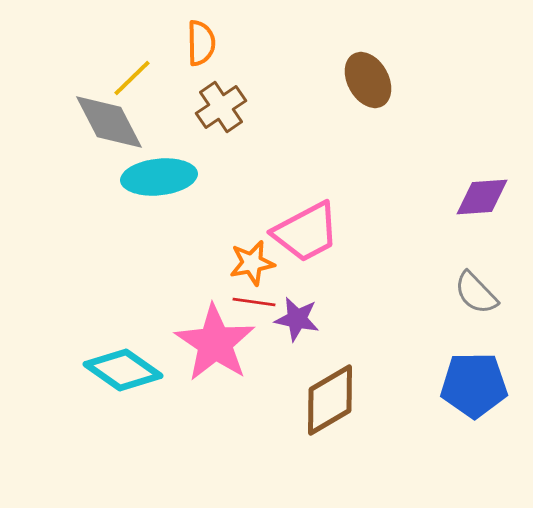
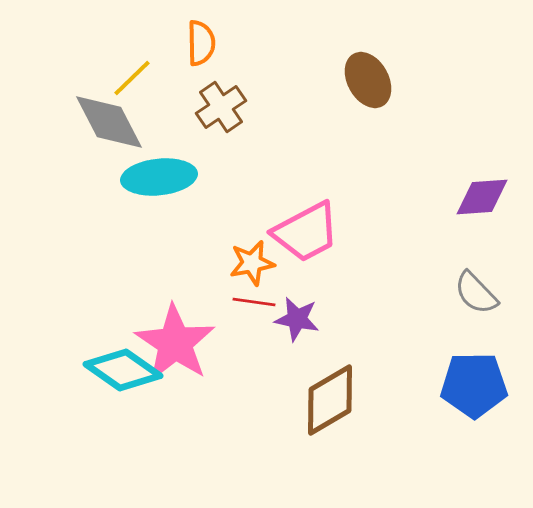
pink star: moved 40 px left
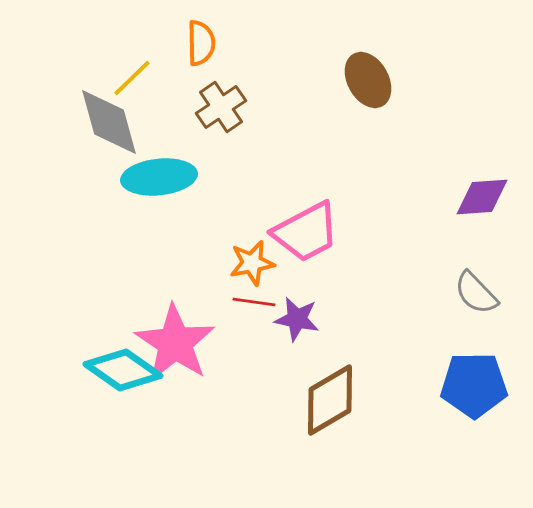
gray diamond: rotated 12 degrees clockwise
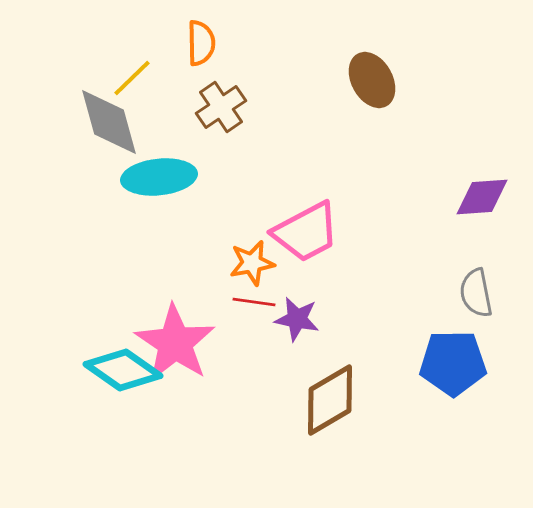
brown ellipse: moved 4 px right
gray semicircle: rotated 33 degrees clockwise
blue pentagon: moved 21 px left, 22 px up
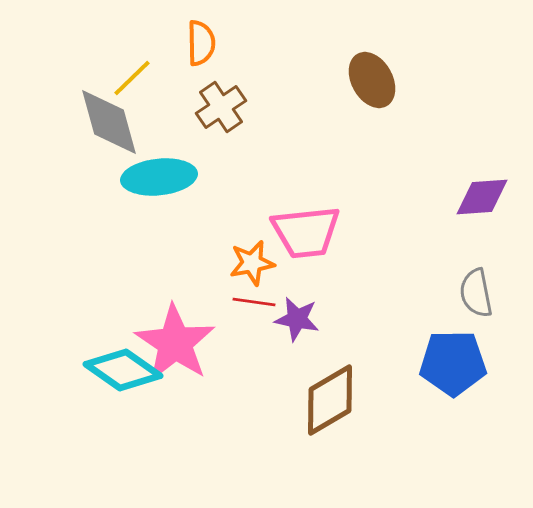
pink trapezoid: rotated 22 degrees clockwise
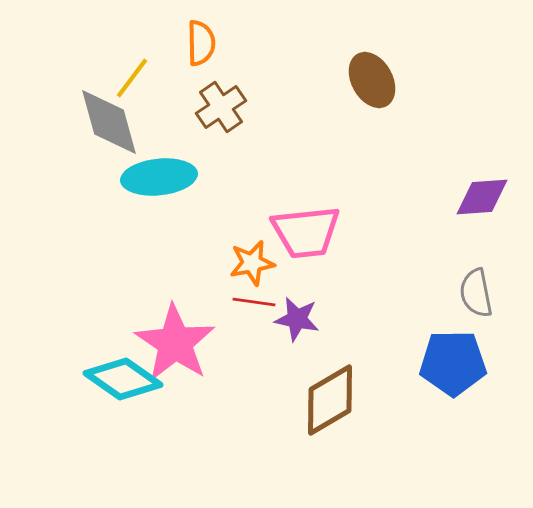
yellow line: rotated 9 degrees counterclockwise
cyan diamond: moved 9 px down
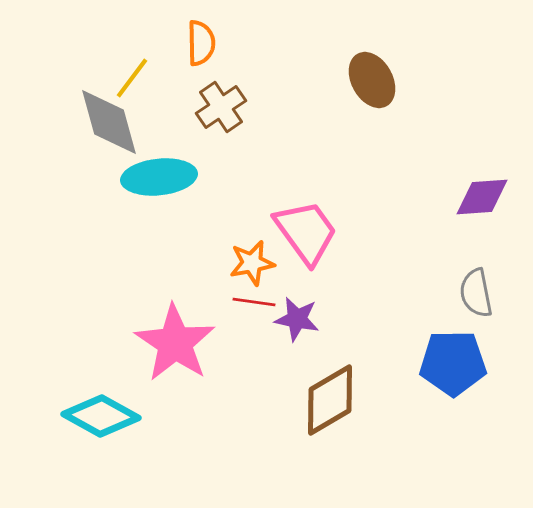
pink trapezoid: rotated 120 degrees counterclockwise
cyan diamond: moved 22 px left, 37 px down; rotated 6 degrees counterclockwise
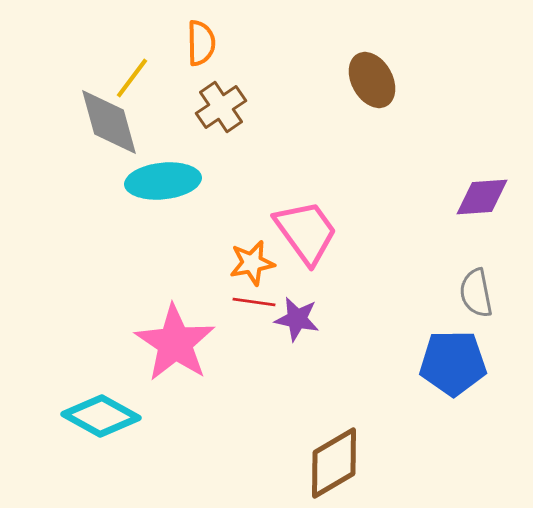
cyan ellipse: moved 4 px right, 4 px down
brown diamond: moved 4 px right, 63 px down
